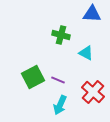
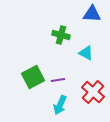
purple line: rotated 32 degrees counterclockwise
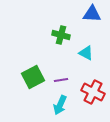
purple line: moved 3 px right
red cross: rotated 15 degrees counterclockwise
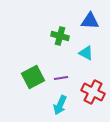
blue triangle: moved 2 px left, 7 px down
green cross: moved 1 px left, 1 px down
purple line: moved 2 px up
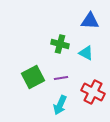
green cross: moved 8 px down
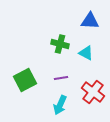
green square: moved 8 px left, 3 px down
red cross: rotated 10 degrees clockwise
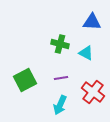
blue triangle: moved 2 px right, 1 px down
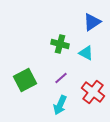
blue triangle: rotated 36 degrees counterclockwise
purple line: rotated 32 degrees counterclockwise
